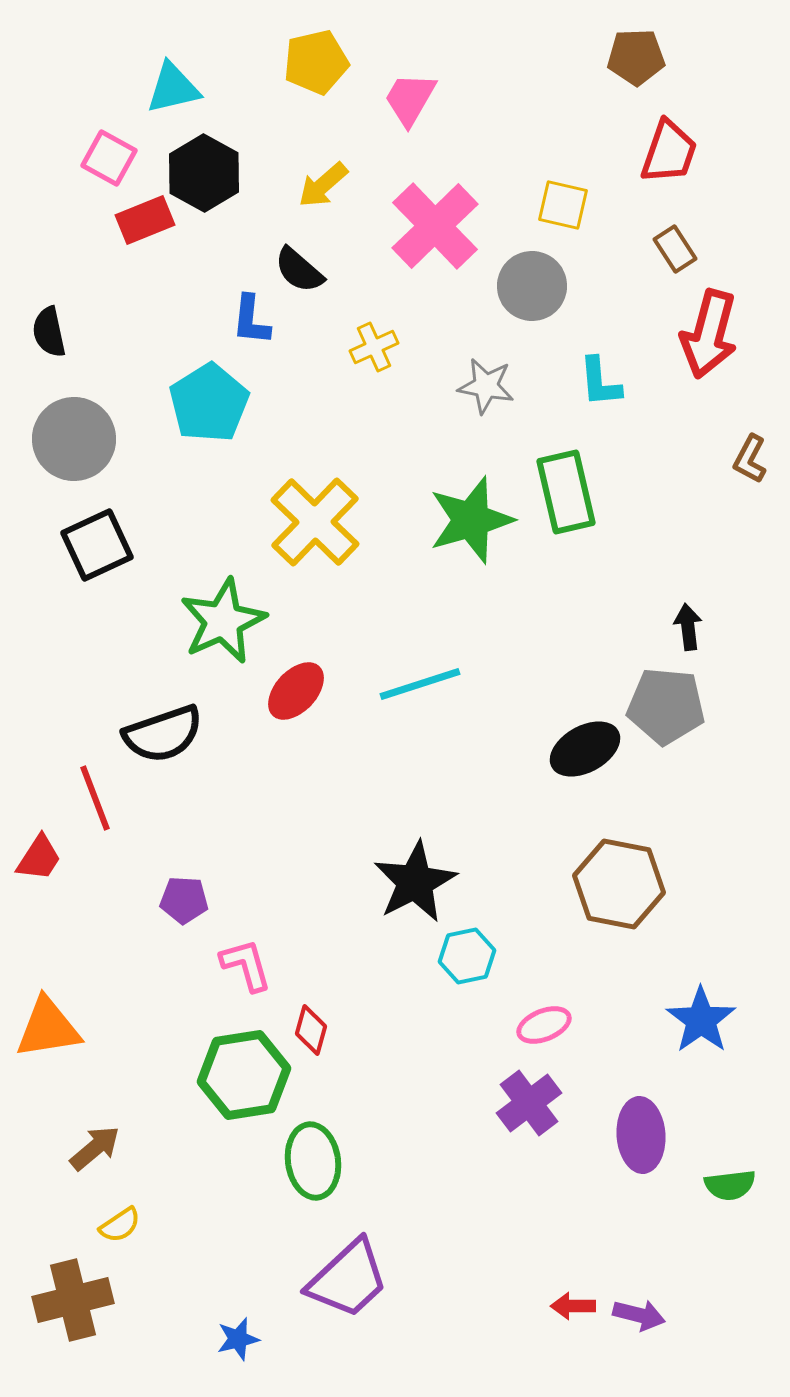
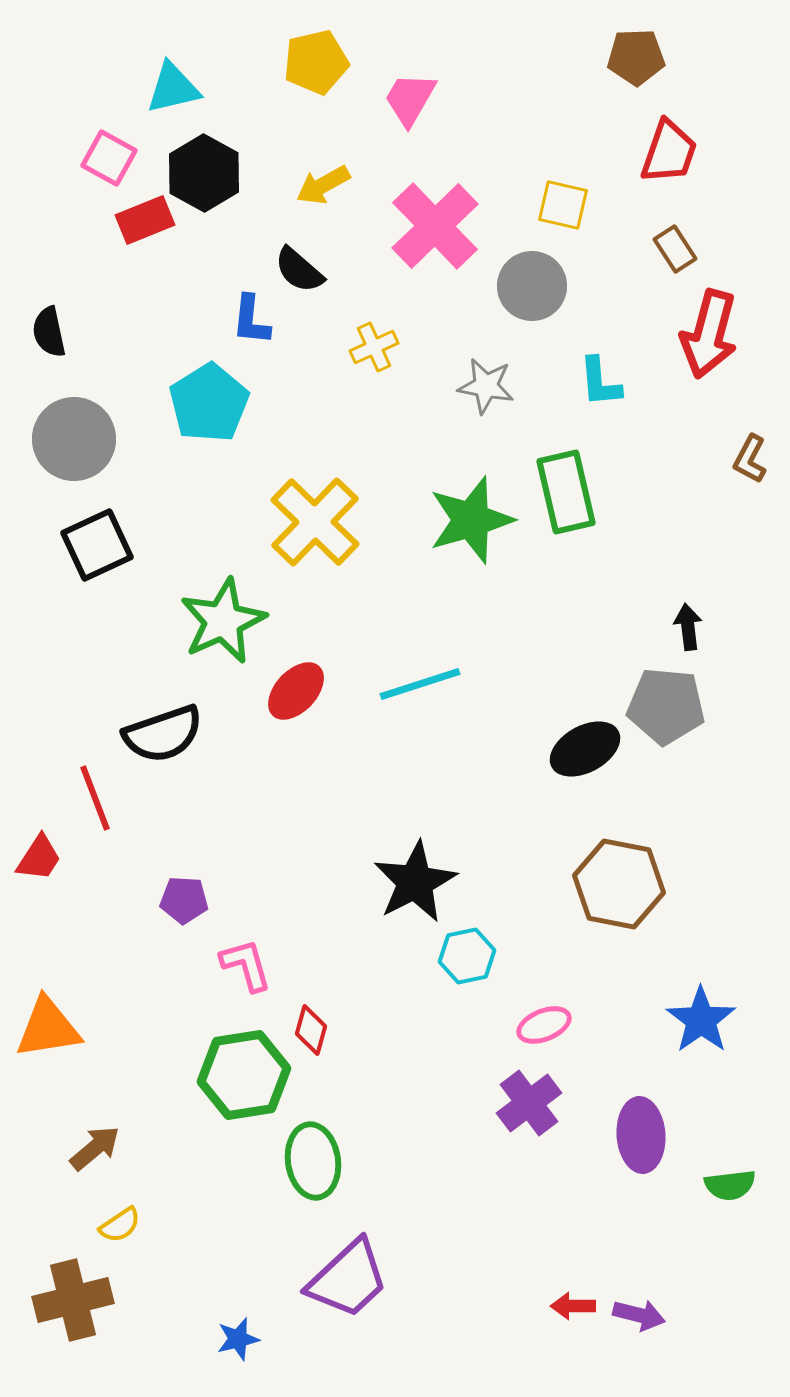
yellow arrow at (323, 185): rotated 12 degrees clockwise
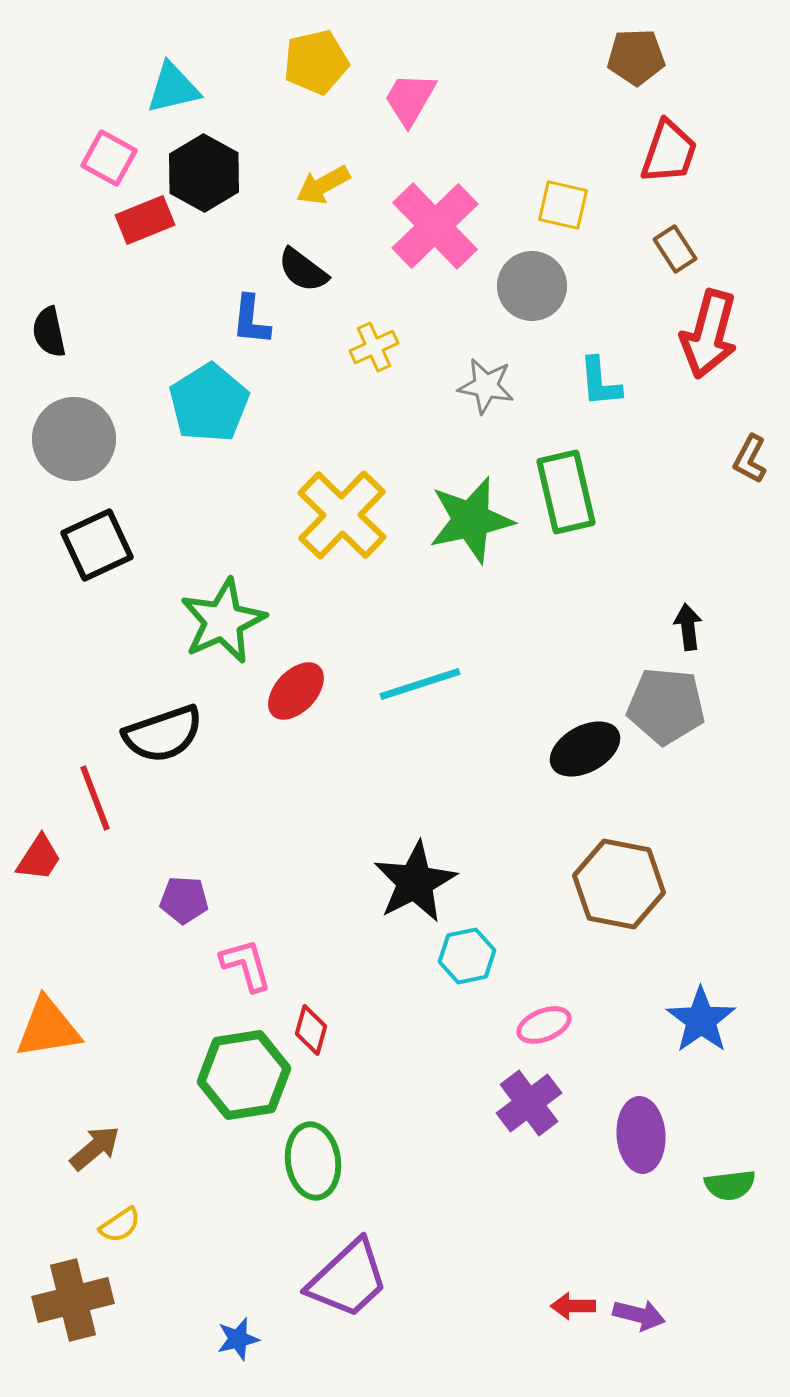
black semicircle at (299, 270): moved 4 px right; rotated 4 degrees counterclockwise
green star at (471, 520): rotated 4 degrees clockwise
yellow cross at (315, 522): moved 27 px right, 7 px up
